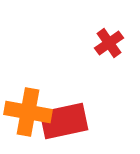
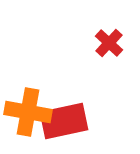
red cross: rotated 12 degrees counterclockwise
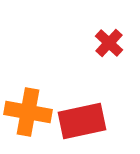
red rectangle: moved 18 px right
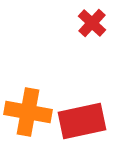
red cross: moved 17 px left, 20 px up
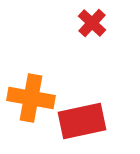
orange cross: moved 3 px right, 14 px up
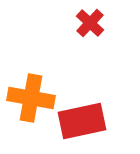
red cross: moved 2 px left
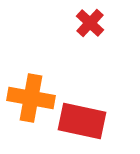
red rectangle: rotated 24 degrees clockwise
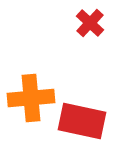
orange cross: rotated 15 degrees counterclockwise
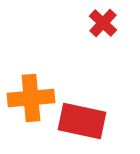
red cross: moved 13 px right
